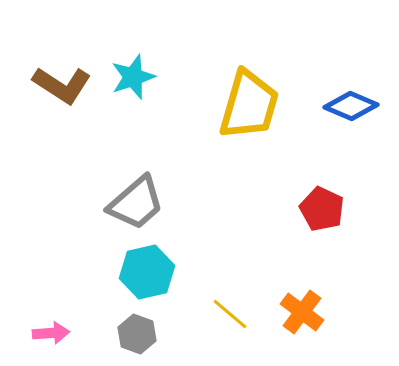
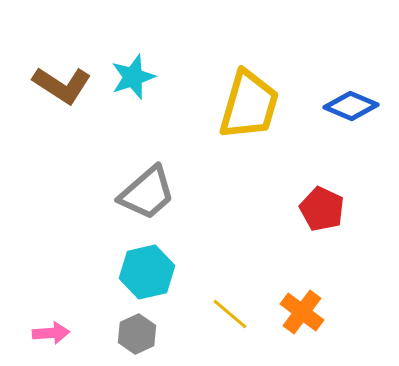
gray trapezoid: moved 11 px right, 10 px up
gray hexagon: rotated 15 degrees clockwise
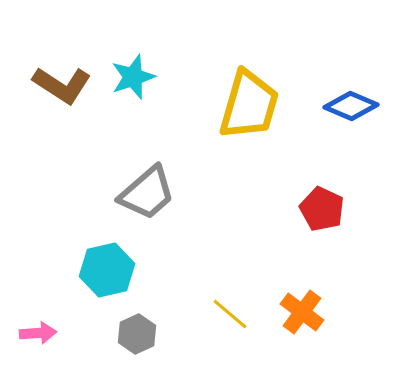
cyan hexagon: moved 40 px left, 2 px up
pink arrow: moved 13 px left
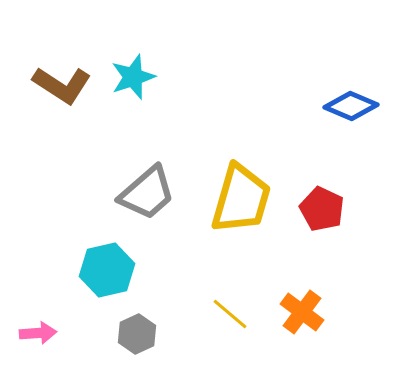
yellow trapezoid: moved 8 px left, 94 px down
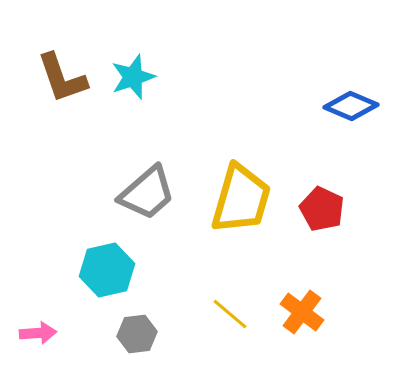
brown L-shape: moved 7 px up; rotated 38 degrees clockwise
gray hexagon: rotated 18 degrees clockwise
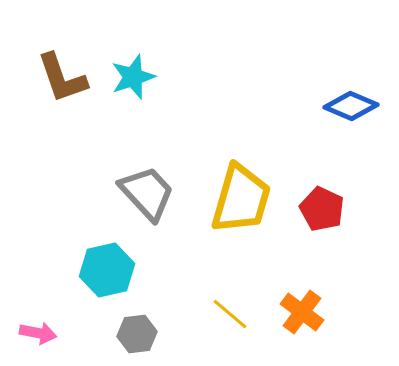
gray trapezoid: rotated 92 degrees counterclockwise
pink arrow: rotated 15 degrees clockwise
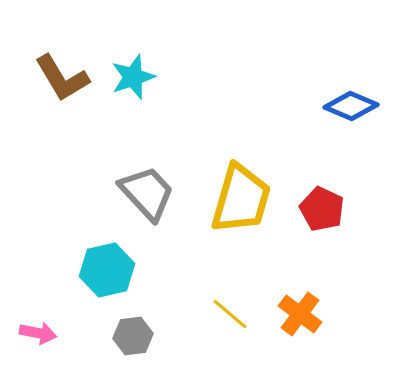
brown L-shape: rotated 12 degrees counterclockwise
orange cross: moved 2 px left, 2 px down
gray hexagon: moved 4 px left, 2 px down
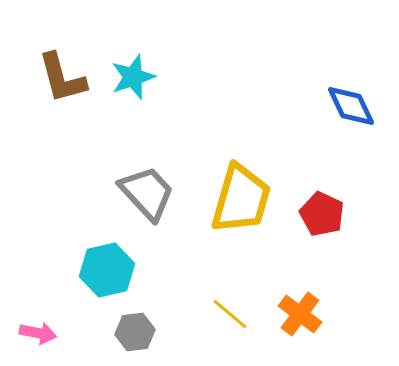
brown L-shape: rotated 16 degrees clockwise
blue diamond: rotated 42 degrees clockwise
red pentagon: moved 5 px down
gray hexagon: moved 2 px right, 4 px up
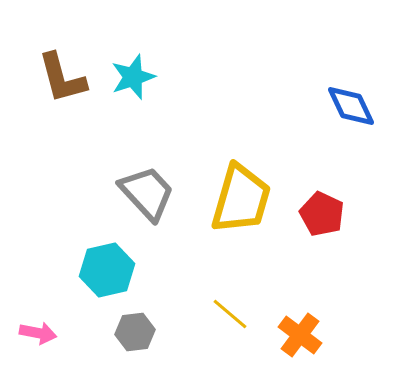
orange cross: moved 21 px down
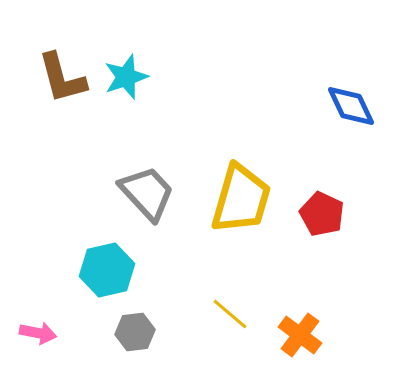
cyan star: moved 7 px left
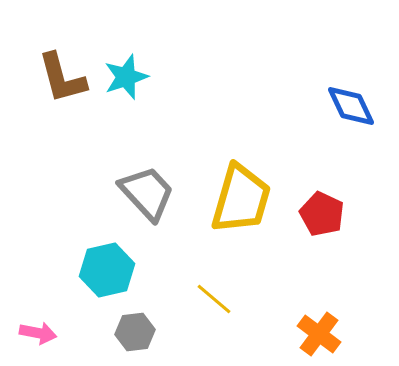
yellow line: moved 16 px left, 15 px up
orange cross: moved 19 px right, 1 px up
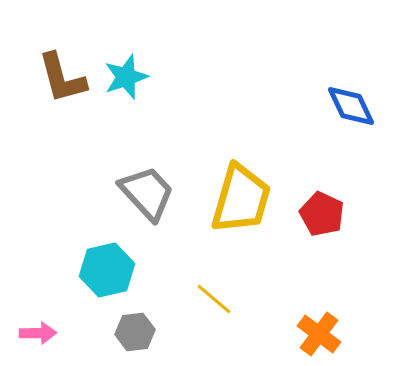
pink arrow: rotated 12 degrees counterclockwise
